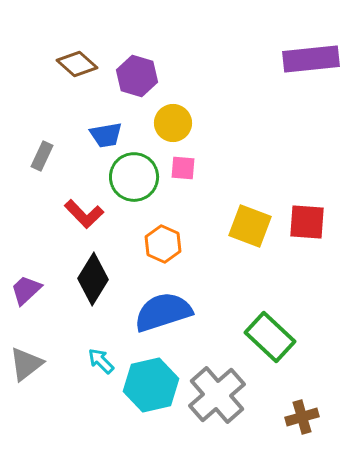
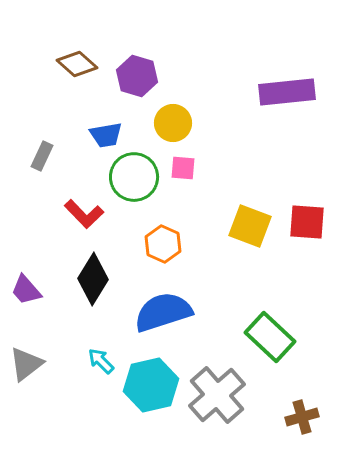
purple rectangle: moved 24 px left, 33 px down
purple trapezoid: rotated 88 degrees counterclockwise
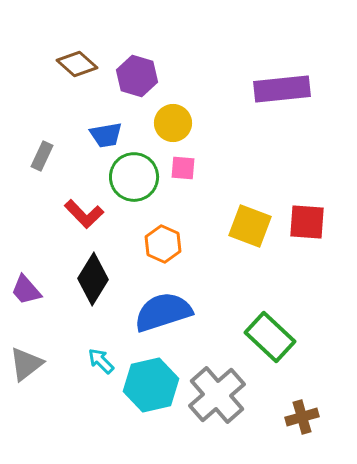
purple rectangle: moved 5 px left, 3 px up
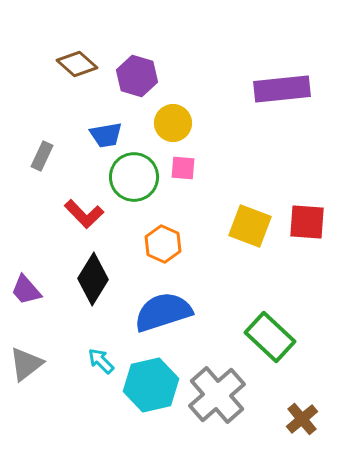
brown cross: moved 2 px down; rotated 24 degrees counterclockwise
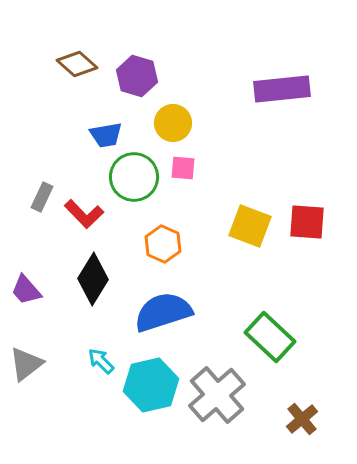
gray rectangle: moved 41 px down
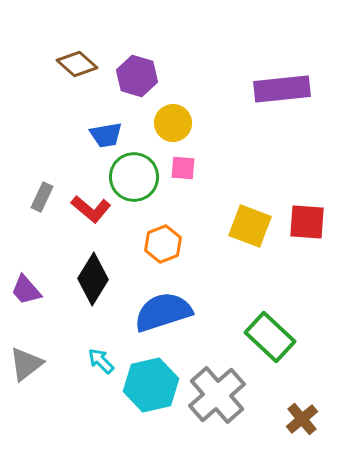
red L-shape: moved 7 px right, 5 px up; rotated 6 degrees counterclockwise
orange hexagon: rotated 15 degrees clockwise
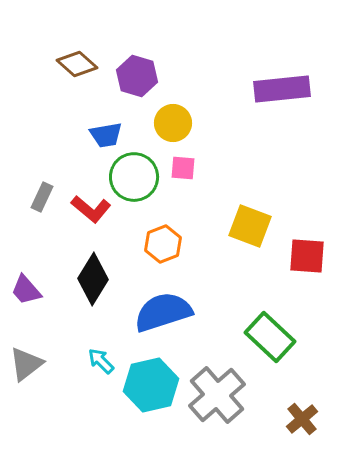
red square: moved 34 px down
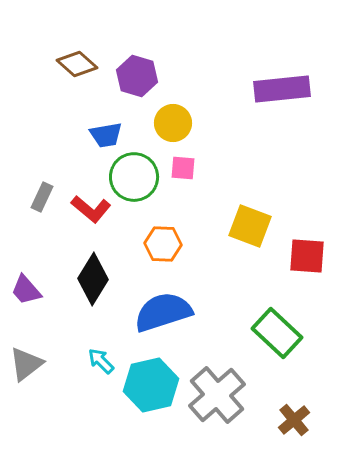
orange hexagon: rotated 24 degrees clockwise
green rectangle: moved 7 px right, 4 px up
brown cross: moved 8 px left, 1 px down
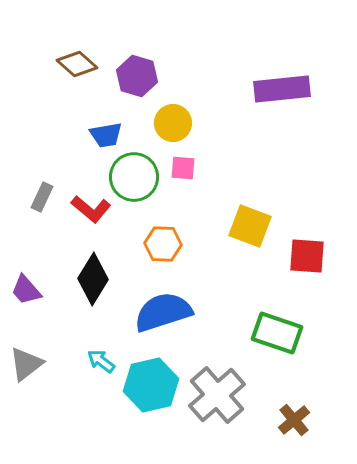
green rectangle: rotated 24 degrees counterclockwise
cyan arrow: rotated 8 degrees counterclockwise
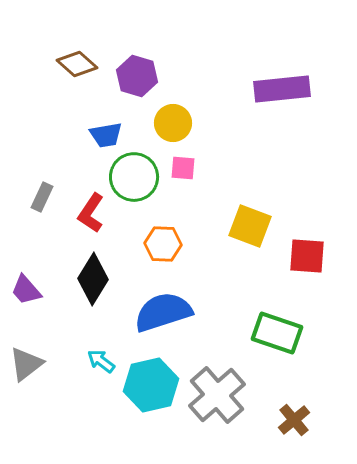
red L-shape: moved 4 px down; rotated 84 degrees clockwise
